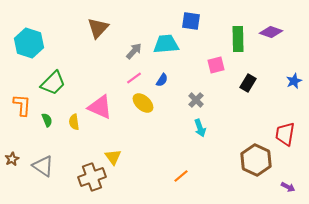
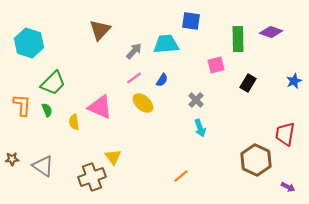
brown triangle: moved 2 px right, 2 px down
green semicircle: moved 10 px up
brown star: rotated 24 degrees clockwise
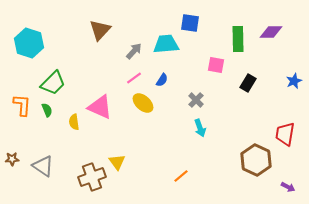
blue square: moved 1 px left, 2 px down
purple diamond: rotated 20 degrees counterclockwise
pink square: rotated 24 degrees clockwise
yellow triangle: moved 4 px right, 5 px down
